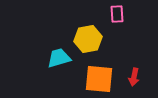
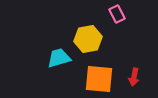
pink rectangle: rotated 24 degrees counterclockwise
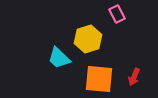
yellow hexagon: rotated 8 degrees counterclockwise
cyan trapezoid: rotated 120 degrees counterclockwise
red arrow: rotated 12 degrees clockwise
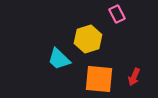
cyan trapezoid: moved 1 px down
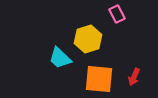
cyan trapezoid: moved 1 px right, 1 px up
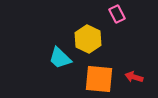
yellow hexagon: rotated 16 degrees counterclockwise
red arrow: rotated 84 degrees clockwise
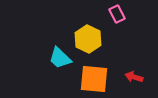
orange square: moved 5 px left
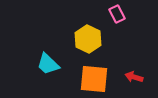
cyan trapezoid: moved 12 px left, 6 px down
